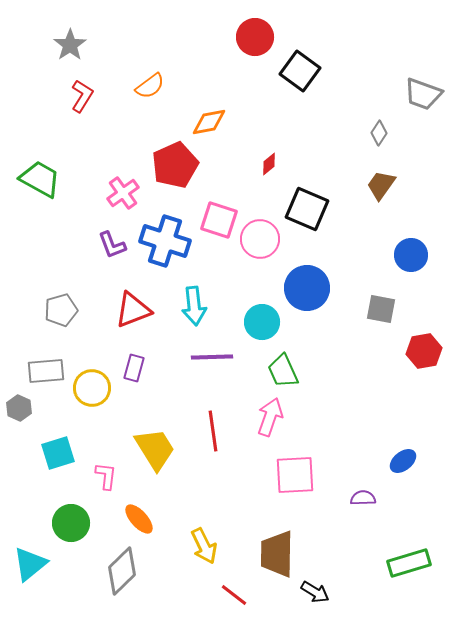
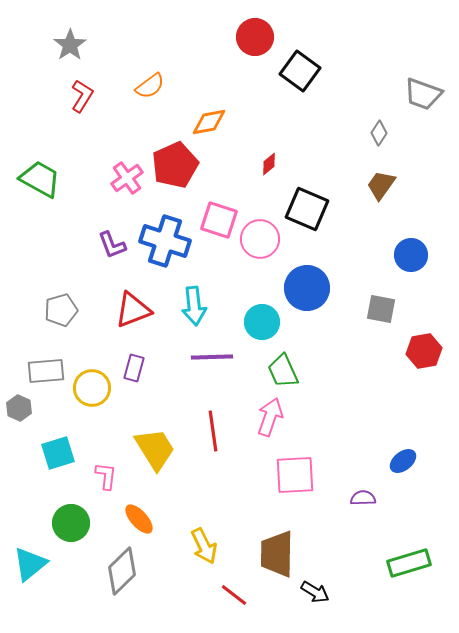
pink cross at (123, 193): moved 4 px right, 15 px up
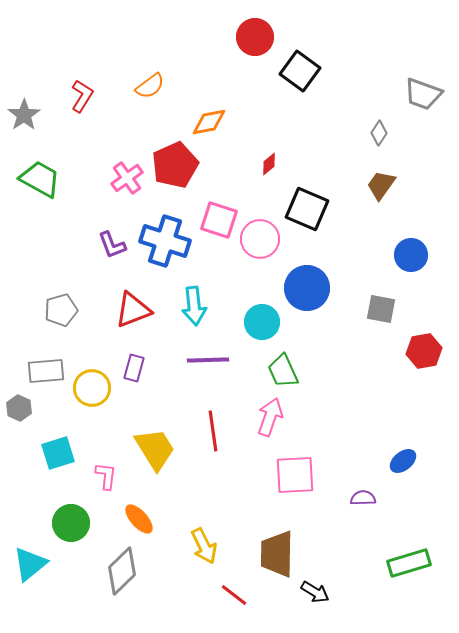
gray star at (70, 45): moved 46 px left, 70 px down
purple line at (212, 357): moved 4 px left, 3 px down
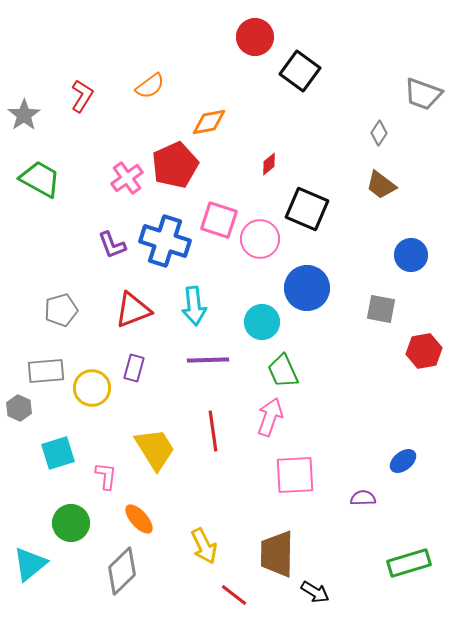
brown trapezoid at (381, 185): rotated 88 degrees counterclockwise
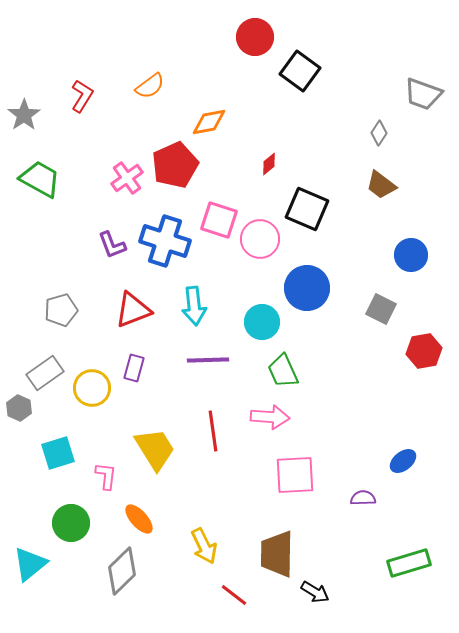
gray square at (381, 309): rotated 16 degrees clockwise
gray rectangle at (46, 371): moved 1 px left, 2 px down; rotated 30 degrees counterclockwise
pink arrow at (270, 417): rotated 75 degrees clockwise
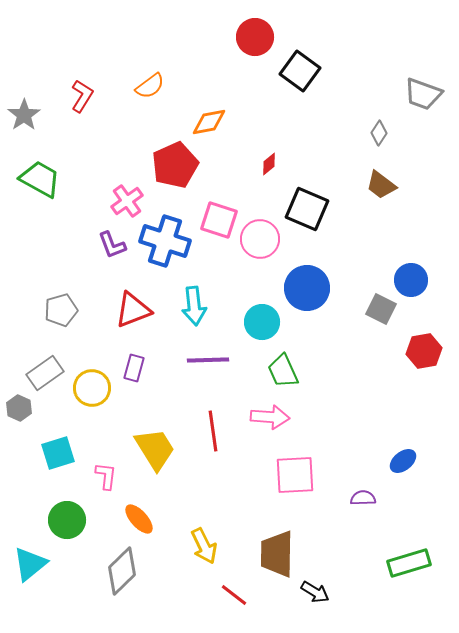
pink cross at (127, 178): moved 23 px down
blue circle at (411, 255): moved 25 px down
green circle at (71, 523): moved 4 px left, 3 px up
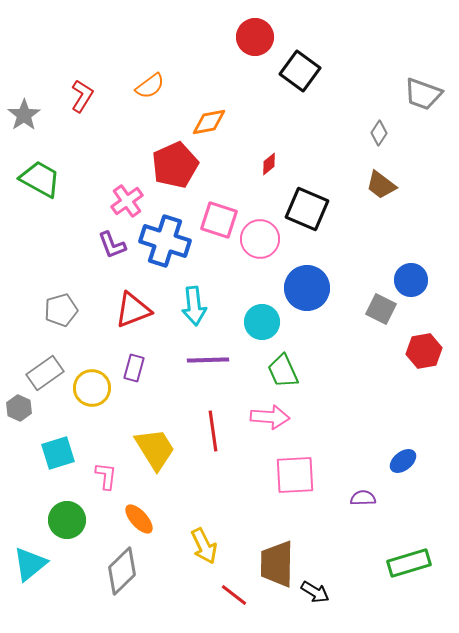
brown trapezoid at (277, 554): moved 10 px down
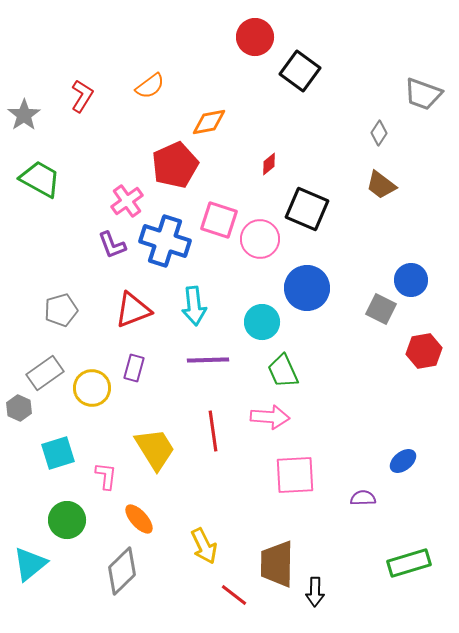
black arrow at (315, 592): rotated 60 degrees clockwise
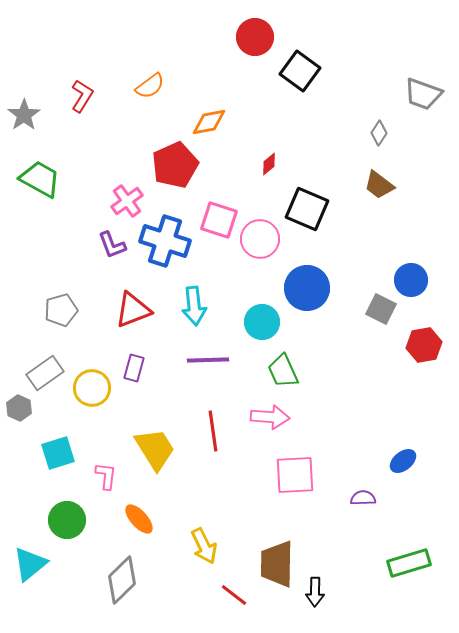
brown trapezoid at (381, 185): moved 2 px left
red hexagon at (424, 351): moved 6 px up
gray diamond at (122, 571): moved 9 px down
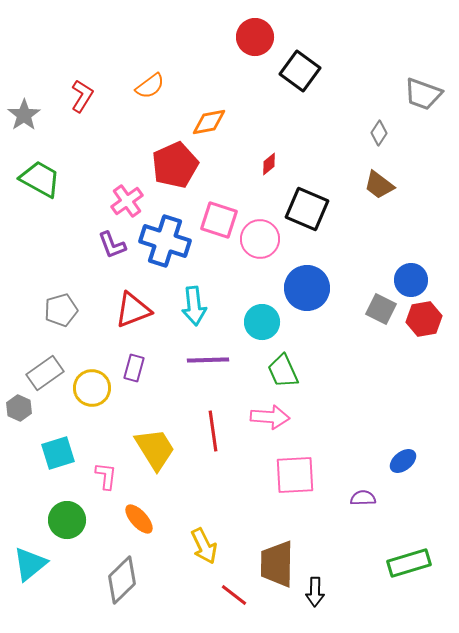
red hexagon at (424, 345): moved 26 px up
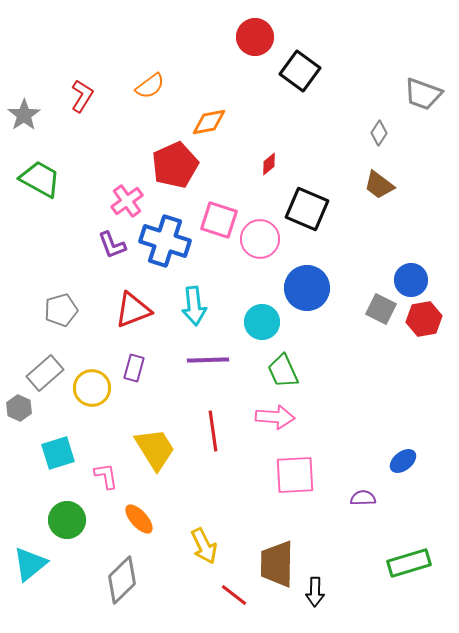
gray rectangle at (45, 373): rotated 6 degrees counterclockwise
pink arrow at (270, 417): moved 5 px right
pink L-shape at (106, 476): rotated 16 degrees counterclockwise
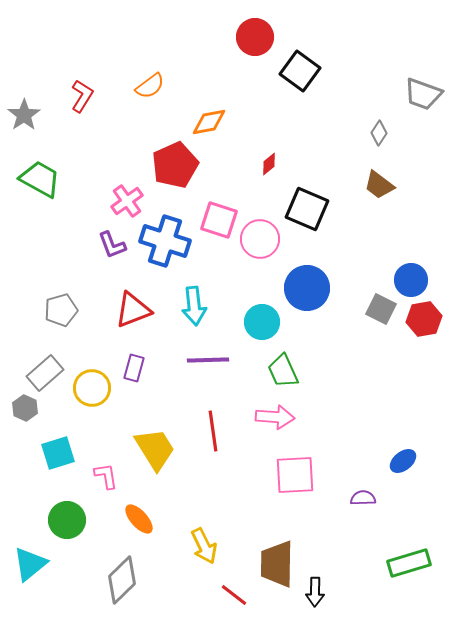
gray hexagon at (19, 408): moved 6 px right
